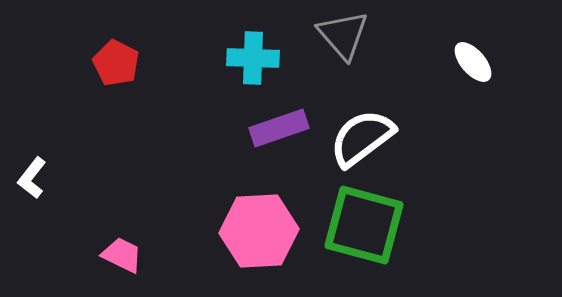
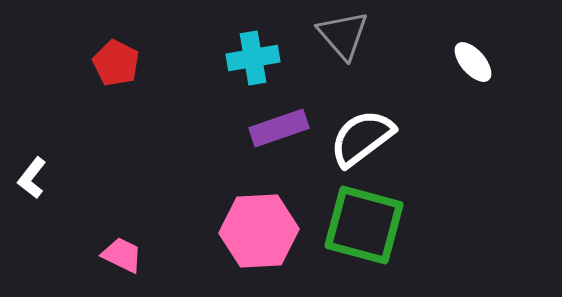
cyan cross: rotated 12 degrees counterclockwise
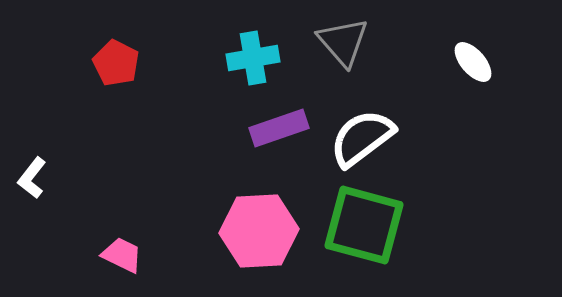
gray triangle: moved 7 px down
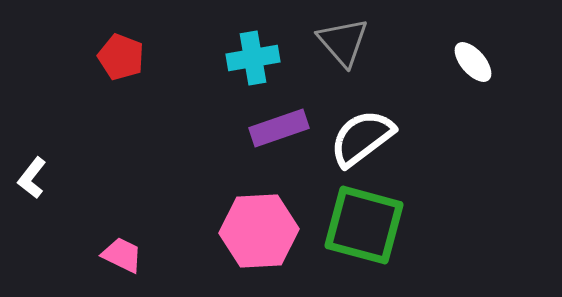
red pentagon: moved 5 px right, 6 px up; rotated 6 degrees counterclockwise
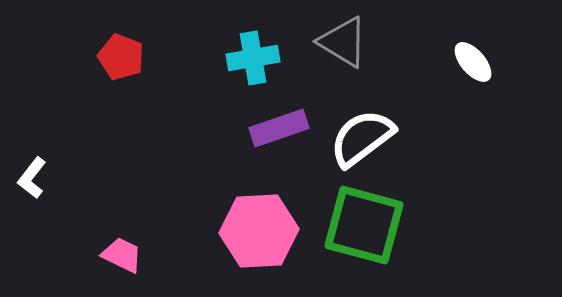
gray triangle: rotated 18 degrees counterclockwise
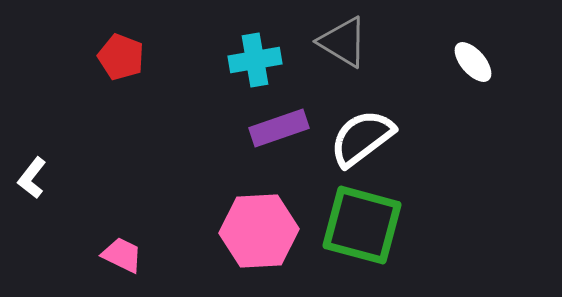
cyan cross: moved 2 px right, 2 px down
green square: moved 2 px left
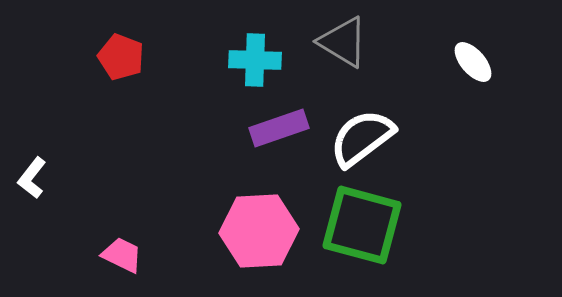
cyan cross: rotated 12 degrees clockwise
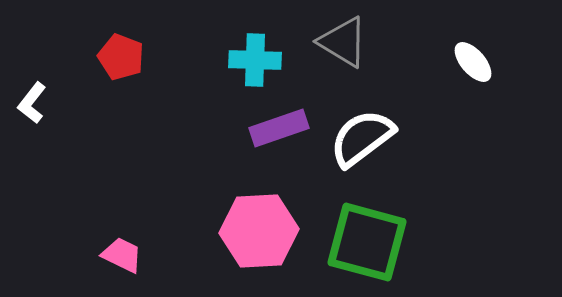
white L-shape: moved 75 px up
green square: moved 5 px right, 17 px down
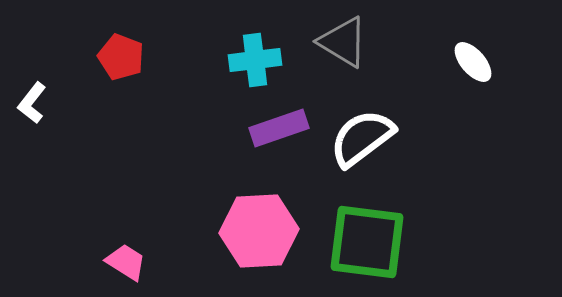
cyan cross: rotated 9 degrees counterclockwise
green square: rotated 8 degrees counterclockwise
pink trapezoid: moved 4 px right, 7 px down; rotated 6 degrees clockwise
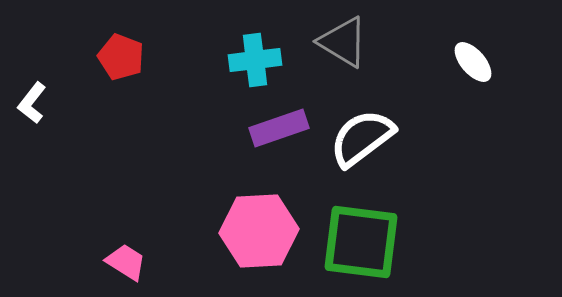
green square: moved 6 px left
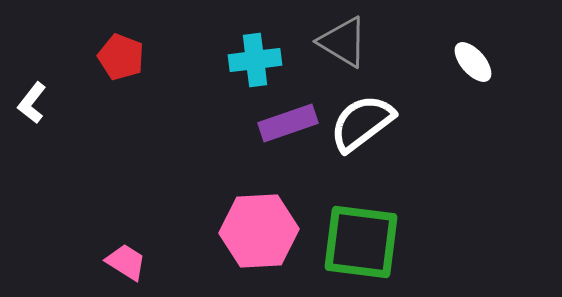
purple rectangle: moved 9 px right, 5 px up
white semicircle: moved 15 px up
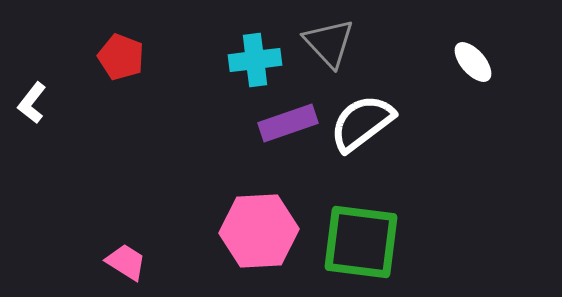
gray triangle: moved 14 px left, 1 px down; rotated 16 degrees clockwise
